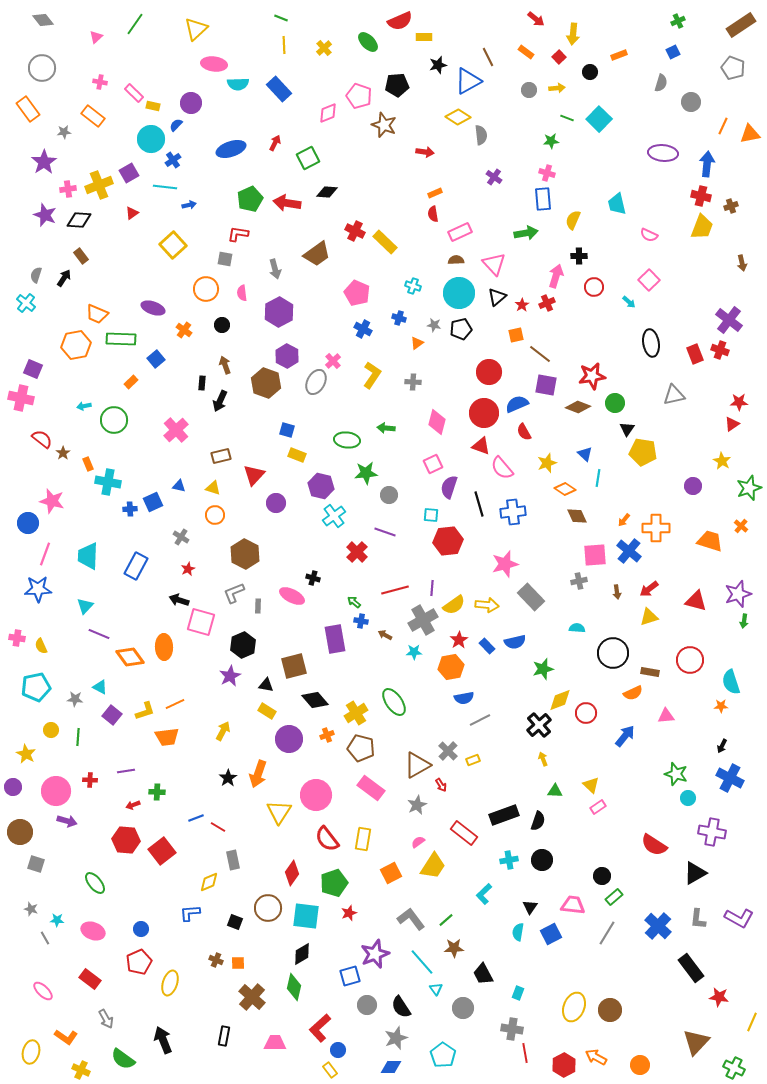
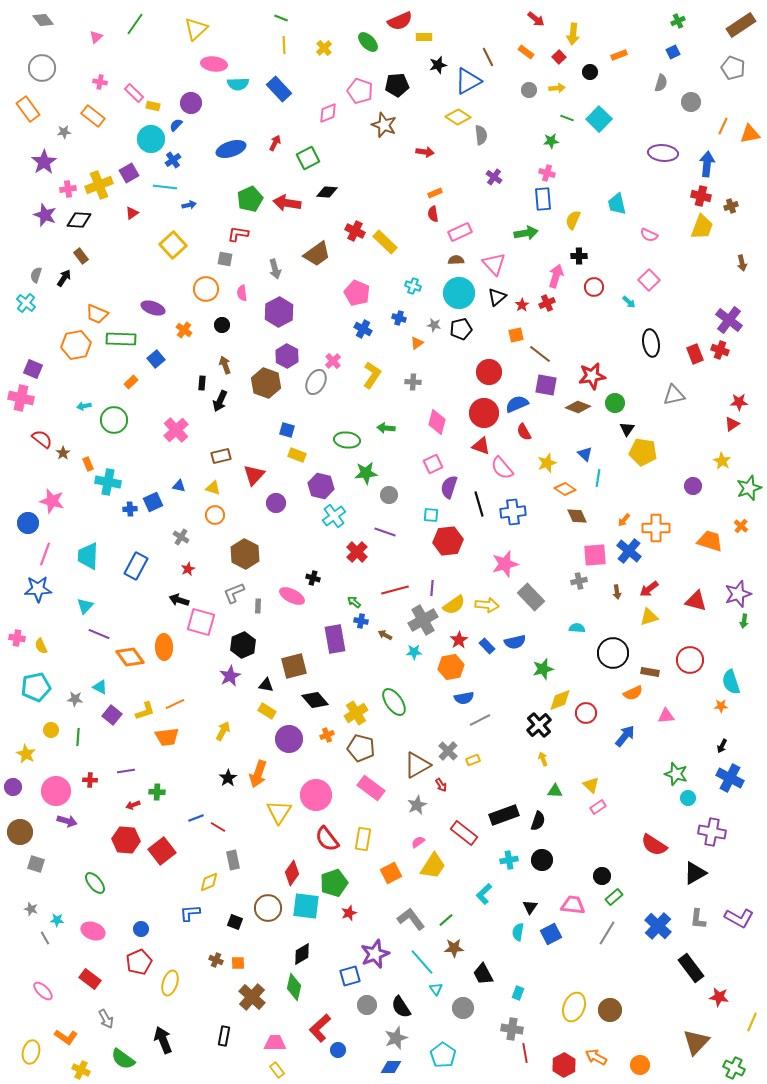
pink pentagon at (359, 96): moved 1 px right, 5 px up
cyan square at (306, 916): moved 10 px up
yellow rectangle at (330, 1070): moved 53 px left
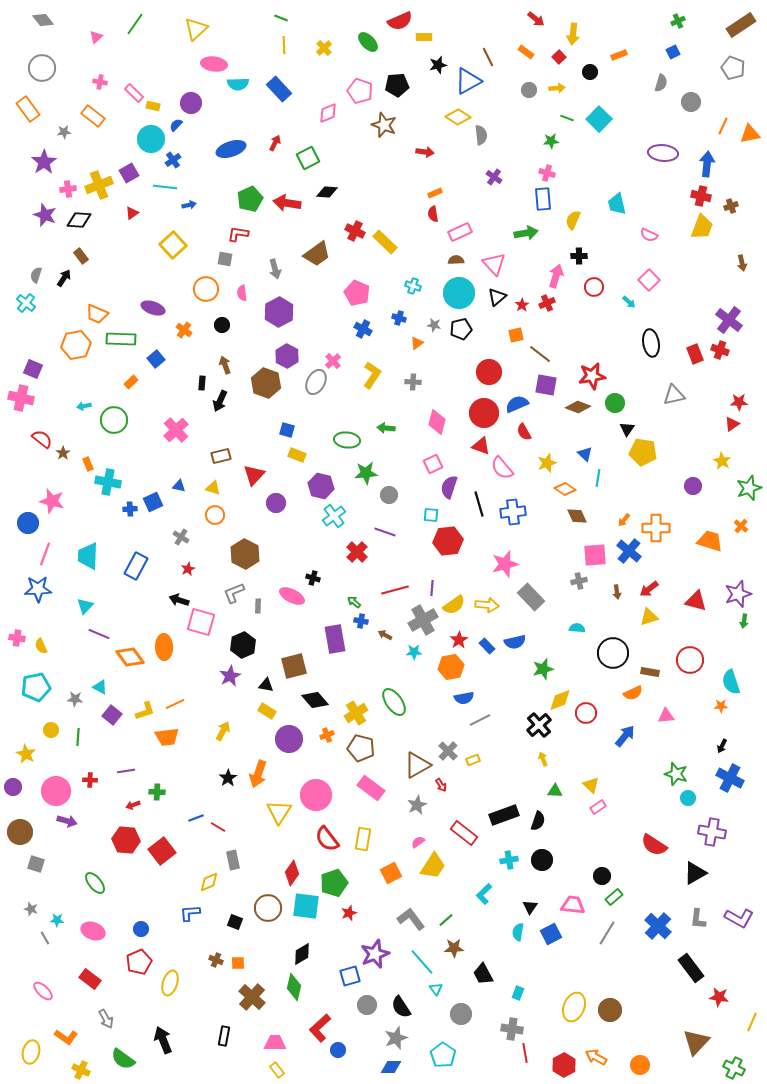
gray circle at (463, 1008): moved 2 px left, 6 px down
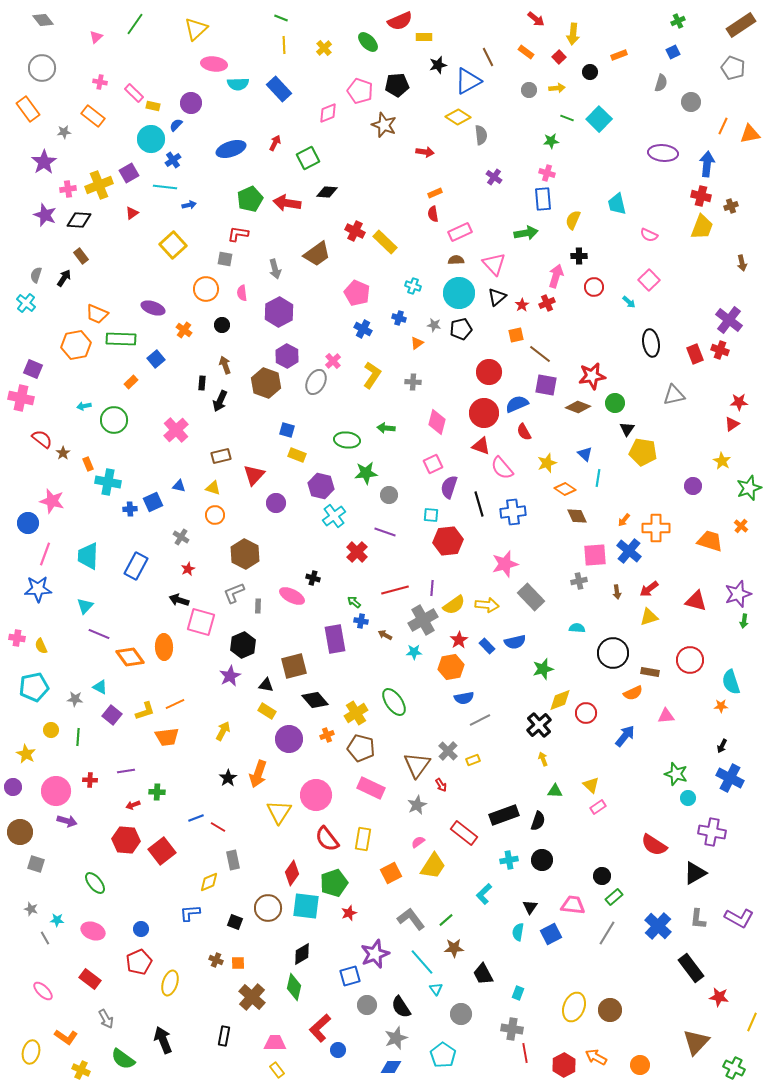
cyan pentagon at (36, 687): moved 2 px left
brown triangle at (417, 765): rotated 24 degrees counterclockwise
pink rectangle at (371, 788): rotated 12 degrees counterclockwise
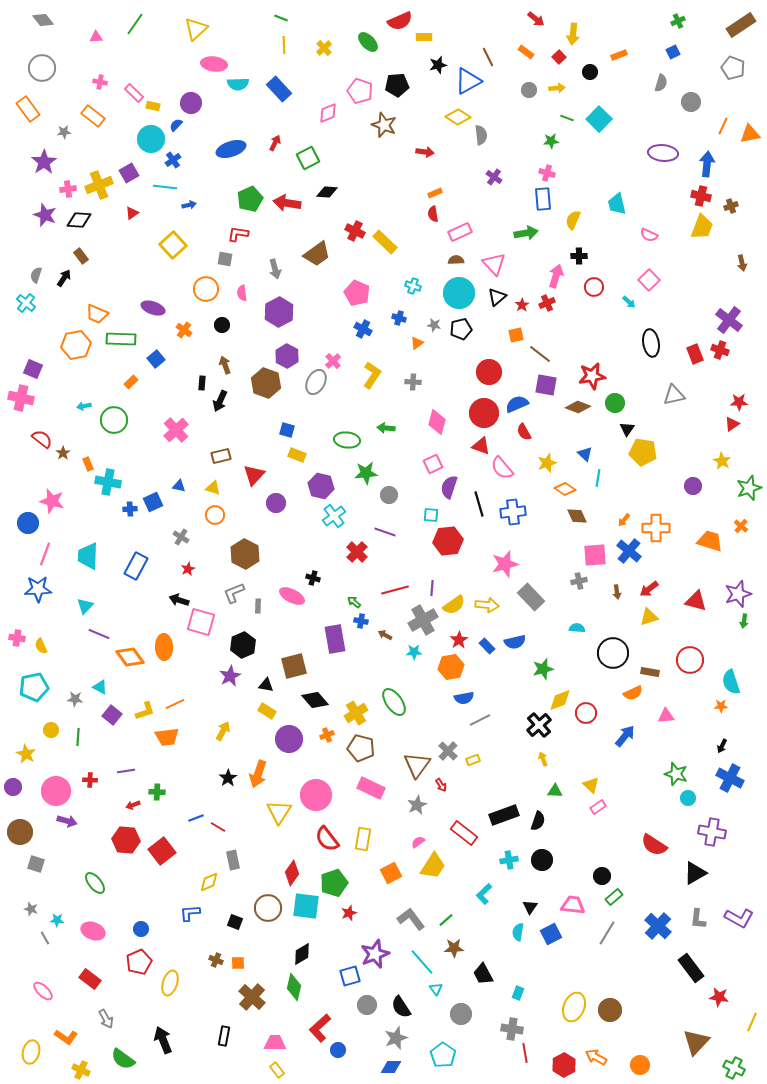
pink triangle at (96, 37): rotated 40 degrees clockwise
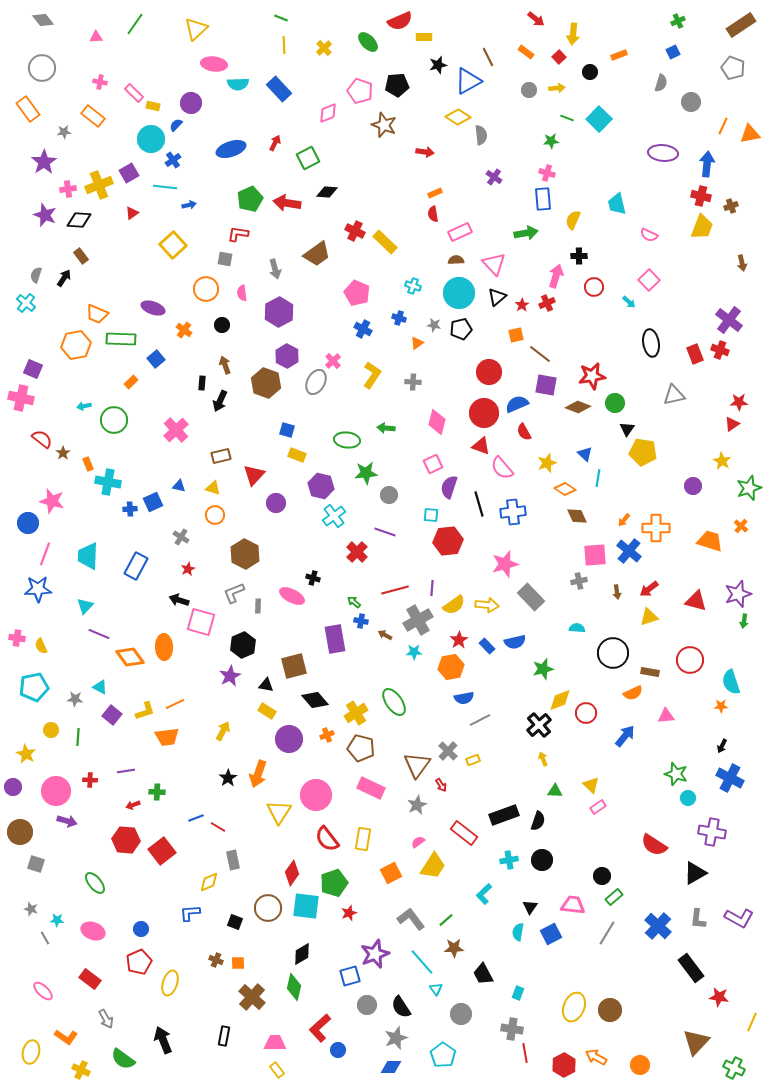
gray cross at (423, 620): moved 5 px left
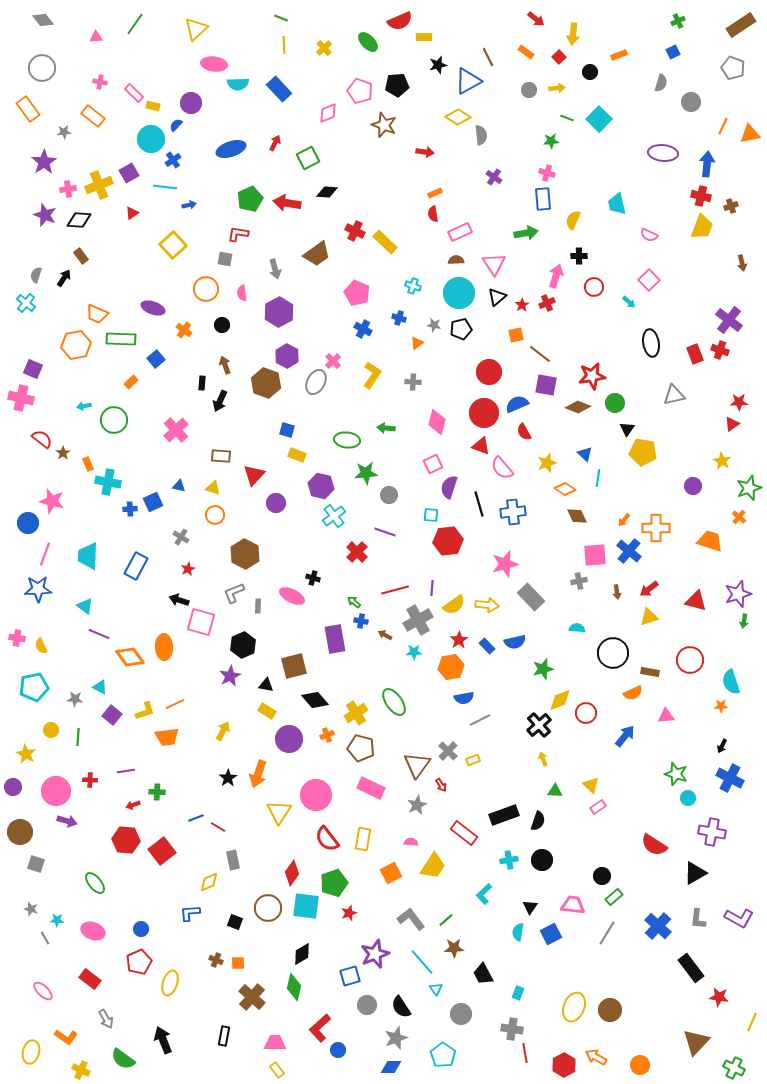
pink triangle at (494, 264): rotated 10 degrees clockwise
brown rectangle at (221, 456): rotated 18 degrees clockwise
orange cross at (741, 526): moved 2 px left, 9 px up
cyan triangle at (85, 606): rotated 36 degrees counterclockwise
pink semicircle at (418, 842): moved 7 px left; rotated 40 degrees clockwise
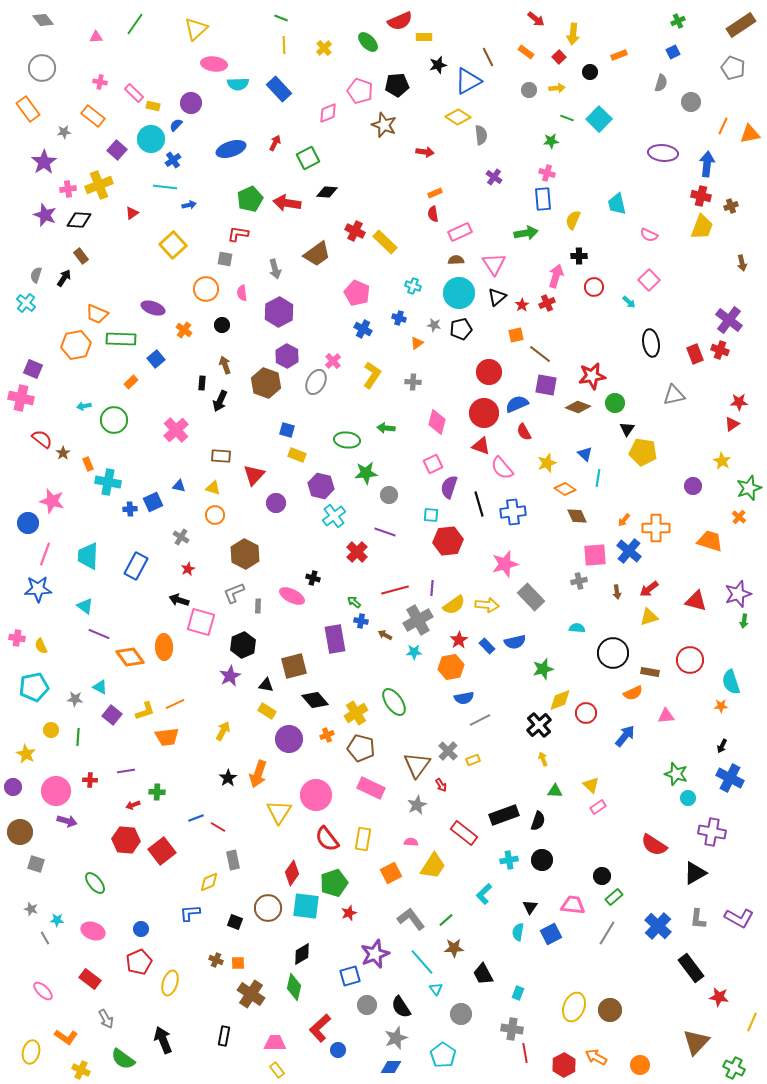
purple square at (129, 173): moved 12 px left, 23 px up; rotated 18 degrees counterclockwise
brown cross at (252, 997): moved 1 px left, 3 px up; rotated 8 degrees counterclockwise
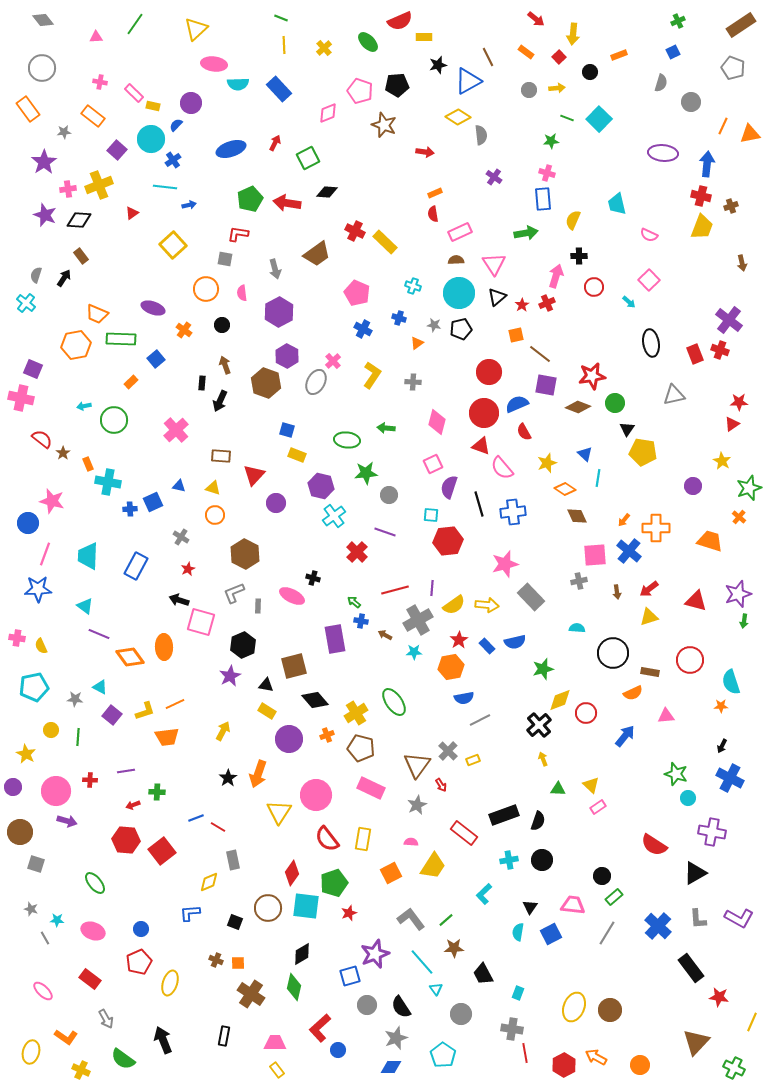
green triangle at (555, 791): moved 3 px right, 2 px up
gray L-shape at (698, 919): rotated 10 degrees counterclockwise
